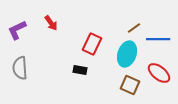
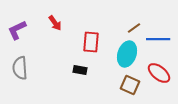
red arrow: moved 4 px right
red rectangle: moved 1 px left, 2 px up; rotated 20 degrees counterclockwise
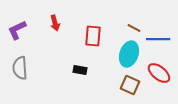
red arrow: rotated 21 degrees clockwise
brown line: rotated 64 degrees clockwise
red rectangle: moved 2 px right, 6 px up
cyan ellipse: moved 2 px right
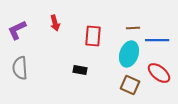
brown line: moved 1 px left; rotated 32 degrees counterclockwise
blue line: moved 1 px left, 1 px down
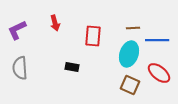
black rectangle: moved 8 px left, 3 px up
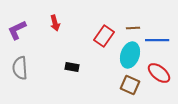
red rectangle: moved 11 px right; rotated 30 degrees clockwise
cyan ellipse: moved 1 px right, 1 px down
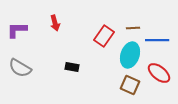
purple L-shape: rotated 25 degrees clockwise
gray semicircle: rotated 55 degrees counterclockwise
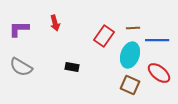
purple L-shape: moved 2 px right, 1 px up
gray semicircle: moved 1 px right, 1 px up
